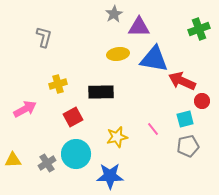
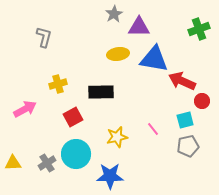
cyan square: moved 1 px down
yellow triangle: moved 3 px down
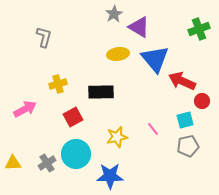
purple triangle: rotated 30 degrees clockwise
blue triangle: moved 1 px right; rotated 40 degrees clockwise
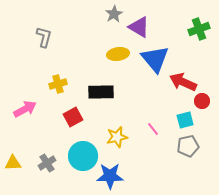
red arrow: moved 1 px right, 1 px down
cyan circle: moved 7 px right, 2 px down
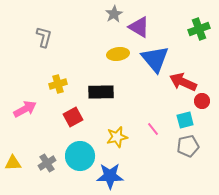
cyan circle: moved 3 px left
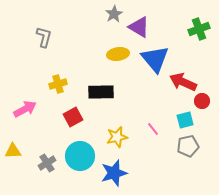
yellow triangle: moved 12 px up
blue star: moved 4 px right, 3 px up; rotated 16 degrees counterclockwise
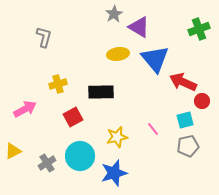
yellow triangle: rotated 24 degrees counterclockwise
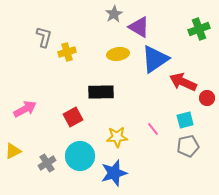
blue triangle: rotated 36 degrees clockwise
yellow cross: moved 9 px right, 32 px up
red circle: moved 5 px right, 3 px up
yellow star: rotated 10 degrees clockwise
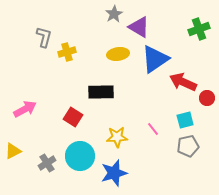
red square: rotated 30 degrees counterclockwise
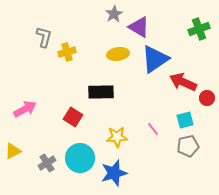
cyan circle: moved 2 px down
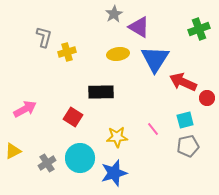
blue triangle: rotated 24 degrees counterclockwise
